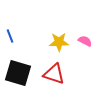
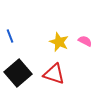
yellow star: rotated 24 degrees clockwise
black square: rotated 32 degrees clockwise
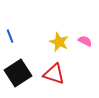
black square: rotated 8 degrees clockwise
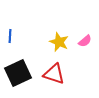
blue line: rotated 24 degrees clockwise
pink semicircle: rotated 112 degrees clockwise
black square: rotated 8 degrees clockwise
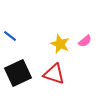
blue line: rotated 56 degrees counterclockwise
yellow star: moved 1 px right, 2 px down
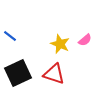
pink semicircle: moved 1 px up
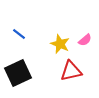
blue line: moved 9 px right, 2 px up
red triangle: moved 17 px right, 3 px up; rotated 30 degrees counterclockwise
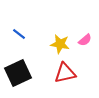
yellow star: rotated 12 degrees counterclockwise
red triangle: moved 6 px left, 2 px down
